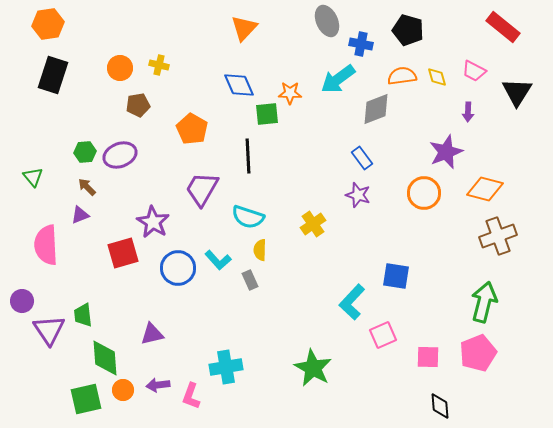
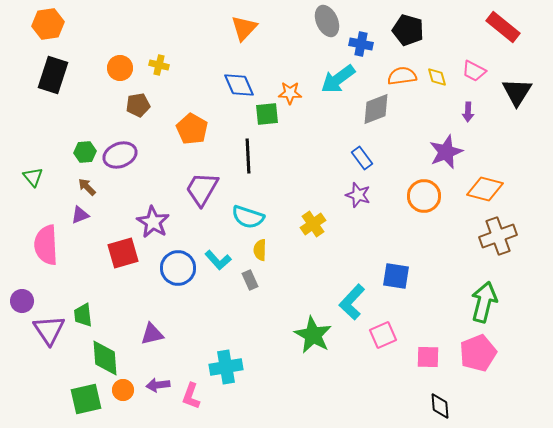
orange circle at (424, 193): moved 3 px down
green star at (313, 368): moved 33 px up
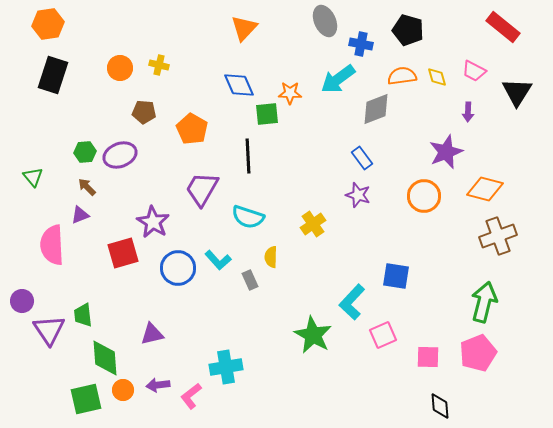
gray ellipse at (327, 21): moved 2 px left
brown pentagon at (138, 105): moved 6 px right, 7 px down; rotated 15 degrees clockwise
pink semicircle at (46, 245): moved 6 px right
yellow semicircle at (260, 250): moved 11 px right, 7 px down
pink L-shape at (191, 396): rotated 32 degrees clockwise
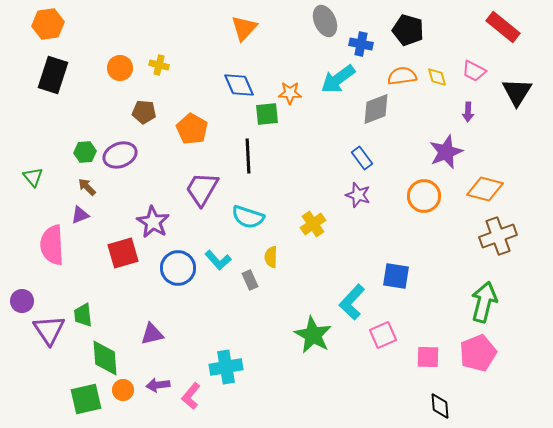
pink L-shape at (191, 396): rotated 12 degrees counterclockwise
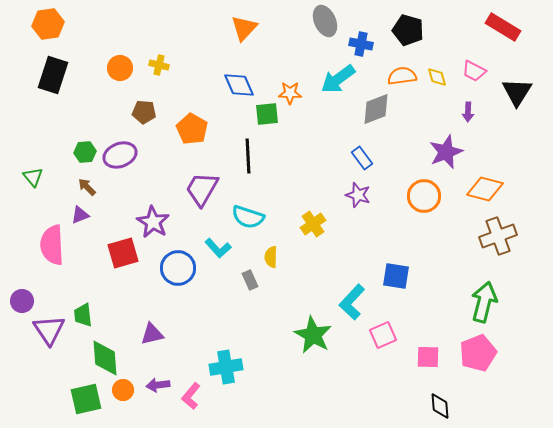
red rectangle at (503, 27): rotated 8 degrees counterclockwise
cyan L-shape at (218, 260): moved 12 px up
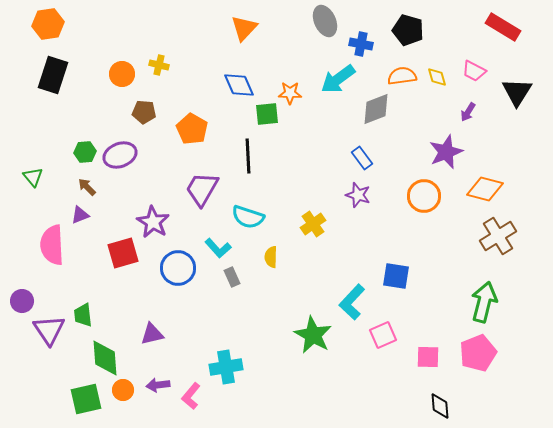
orange circle at (120, 68): moved 2 px right, 6 px down
purple arrow at (468, 112): rotated 30 degrees clockwise
brown cross at (498, 236): rotated 12 degrees counterclockwise
gray rectangle at (250, 280): moved 18 px left, 3 px up
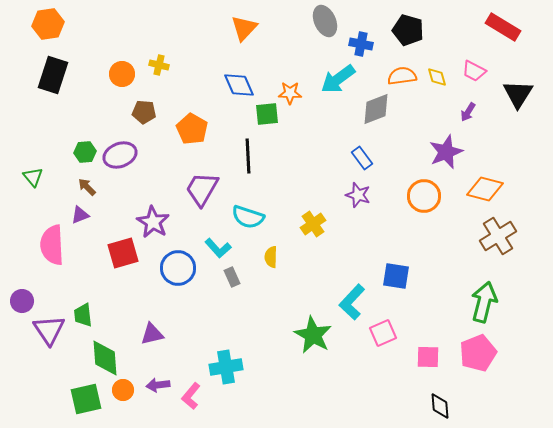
black triangle at (517, 92): moved 1 px right, 2 px down
pink square at (383, 335): moved 2 px up
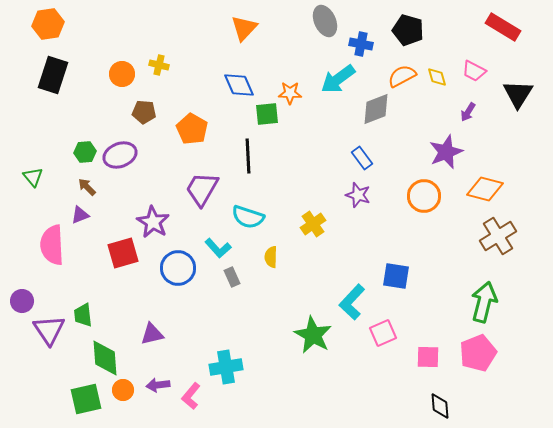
orange semicircle at (402, 76): rotated 20 degrees counterclockwise
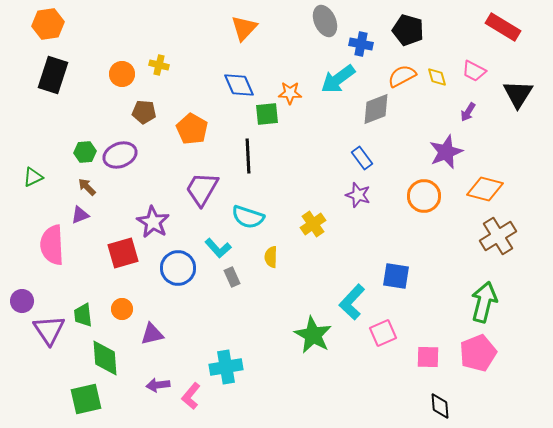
green triangle at (33, 177): rotated 45 degrees clockwise
orange circle at (123, 390): moved 1 px left, 81 px up
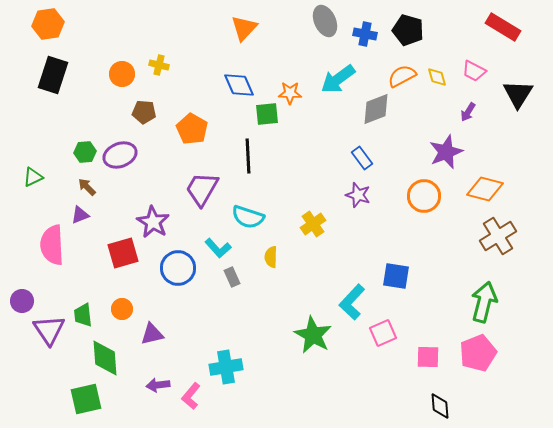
blue cross at (361, 44): moved 4 px right, 10 px up
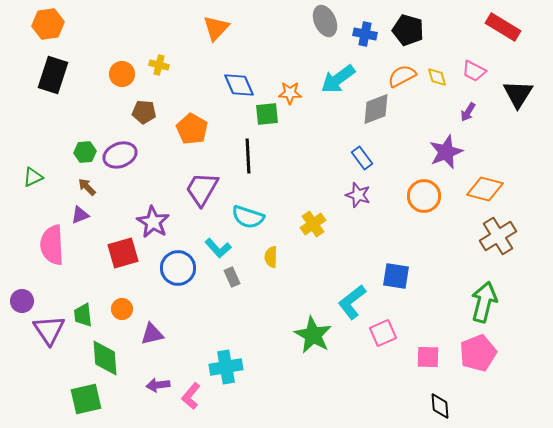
orange triangle at (244, 28): moved 28 px left
cyan L-shape at (352, 302): rotated 9 degrees clockwise
